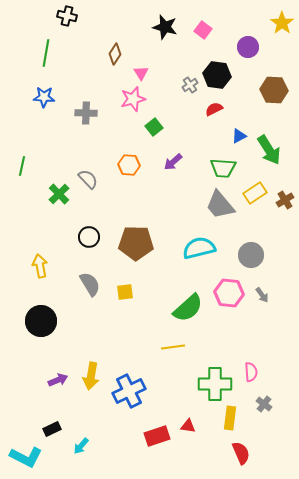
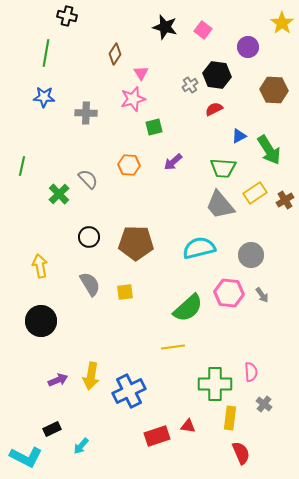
green square at (154, 127): rotated 24 degrees clockwise
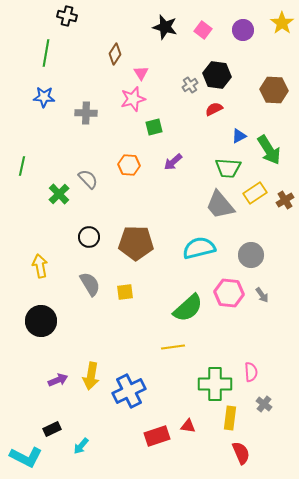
purple circle at (248, 47): moved 5 px left, 17 px up
green trapezoid at (223, 168): moved 5 px right
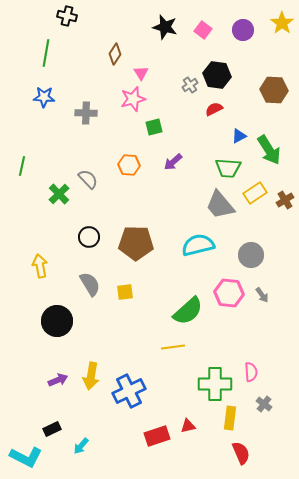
cyan semicircle at (199, 248): moved 1 px left, 3 px up
green semicircle at (188, 308): moved 3 px down
black circle at (41, 321): moved 16 px right
red triangle at (188, 426): rotated 21 degrees counterclockwise
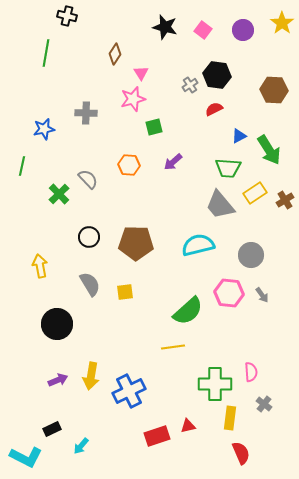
blue star at (44, 97): moved 32 px down; rotated 15 degrees counterclockwise
black circle at (57, 321): moved 3 px down
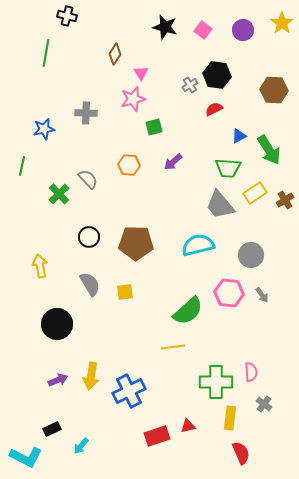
green cross at (215, 384): moved 1 px right, 2 px up
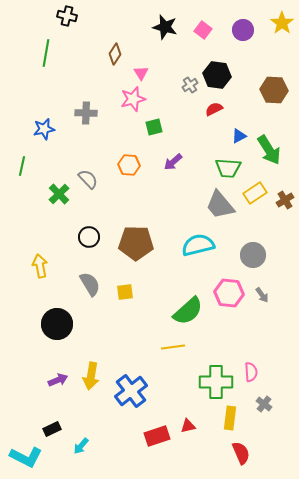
gray circle at (251, 255): moved 2 px right
blue cross at (129, 391): moved 2 px right; rotated 12 degrees counterclockwise
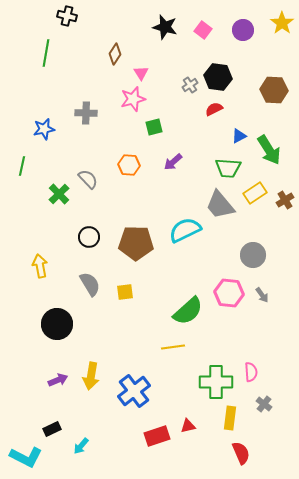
black hexagon at (217, 75): moved 1 px right, 2 px down
cyan semicircle at (198, 245): moved 13 px left, 15 px up; rotated 12 degrees counterclockwise
blue cross at (131, 391): moved 3 px right
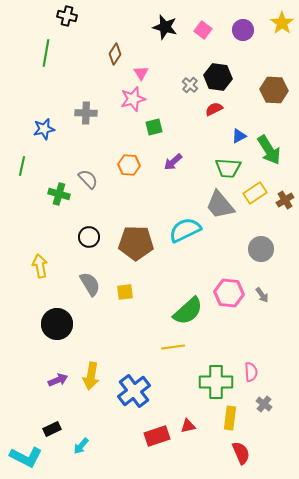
gray cross at (190, 85): rotated 14 degrees counterclockwise
green cross at (59, 194): rotated 30 degrees counterclockwise
gray circle at (253, 255): moved 8 px right, 6 px up
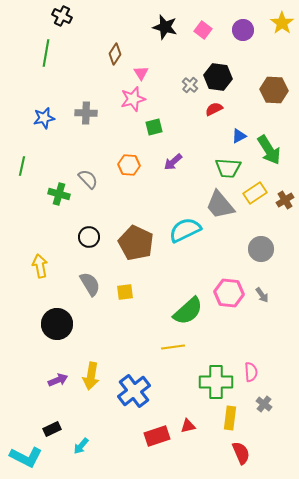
black cross at (67, 16): moved 5 px left; rotated 12 degrees clockwise
blue star at (44, 129): moved 11 px up
brown pentagon at (136, 243): rotated 24 degrees clockwise
